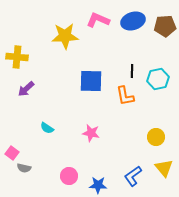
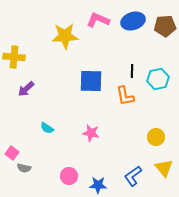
yellow cross: moved 3 px left
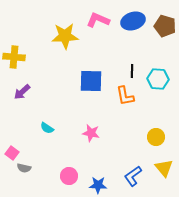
brown pentagon: rotated 20 degrees clockwise
cyan hexagon: rotated 15 degrees clockwise
purple arrow: moved 4 px left, 3 px down
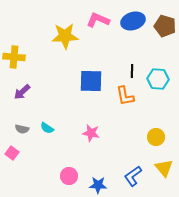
gray semicircle: moved 2 px left, 39 px up
